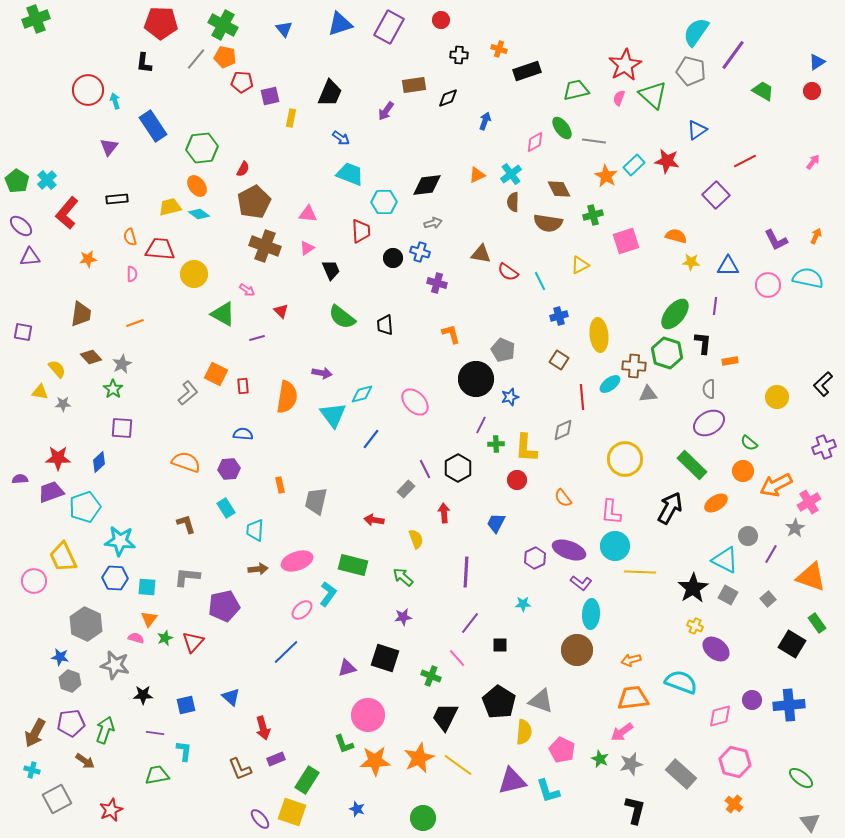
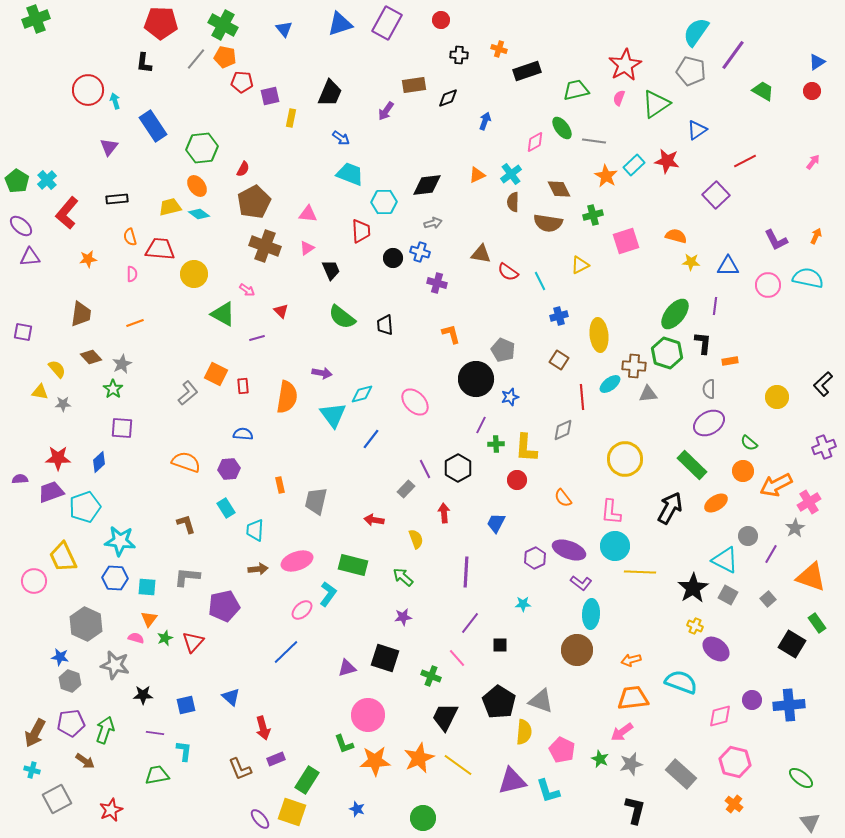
purple rectangle at (389, 27): moved 2 px left, 4 px up
green triangle at (653, 95): moved 3 px right, 9 px down; rotated 44 degrees clockwise
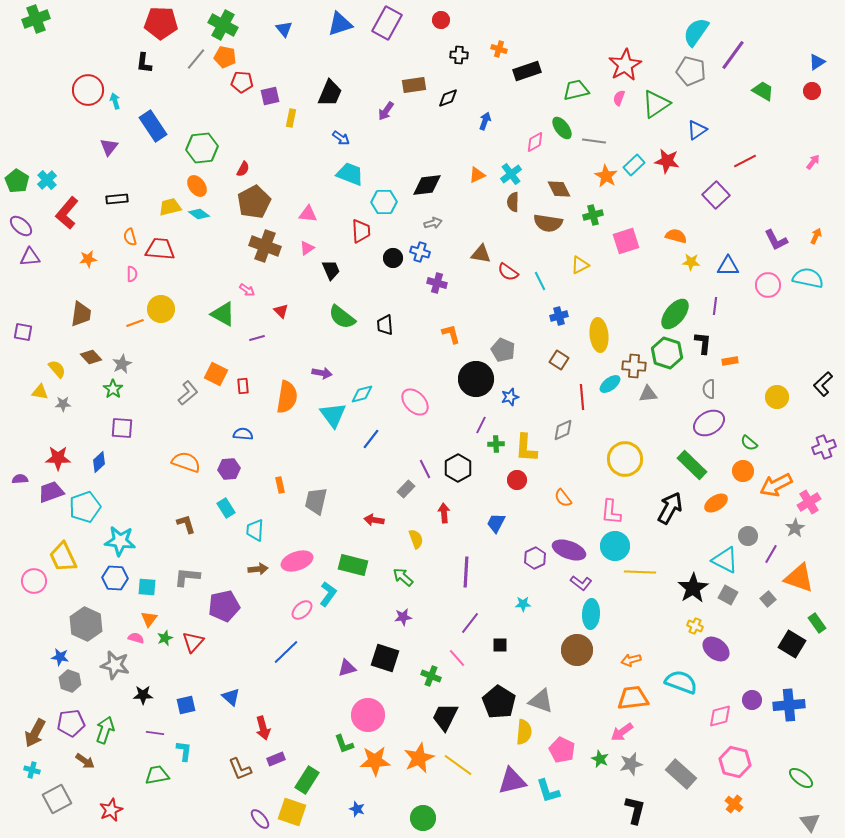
yellow circle at (194, 274): moved 33 px left, 35 px down
orange triangle at (811, 577): moved 12 px left, 1 px down
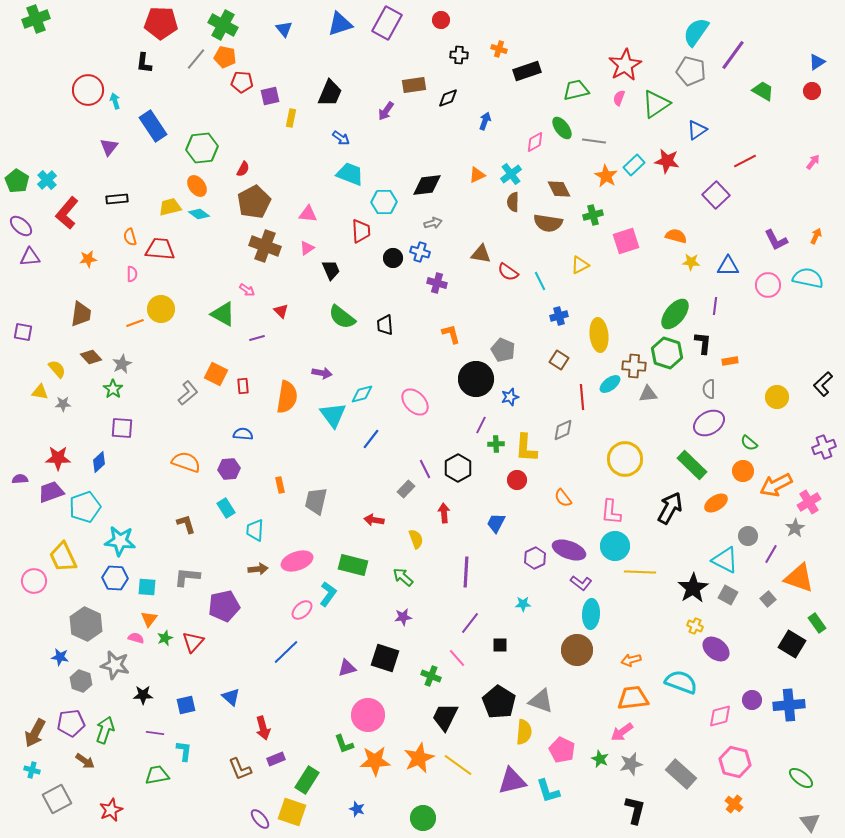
gray hexagon at (70, 681): moved 11 px right
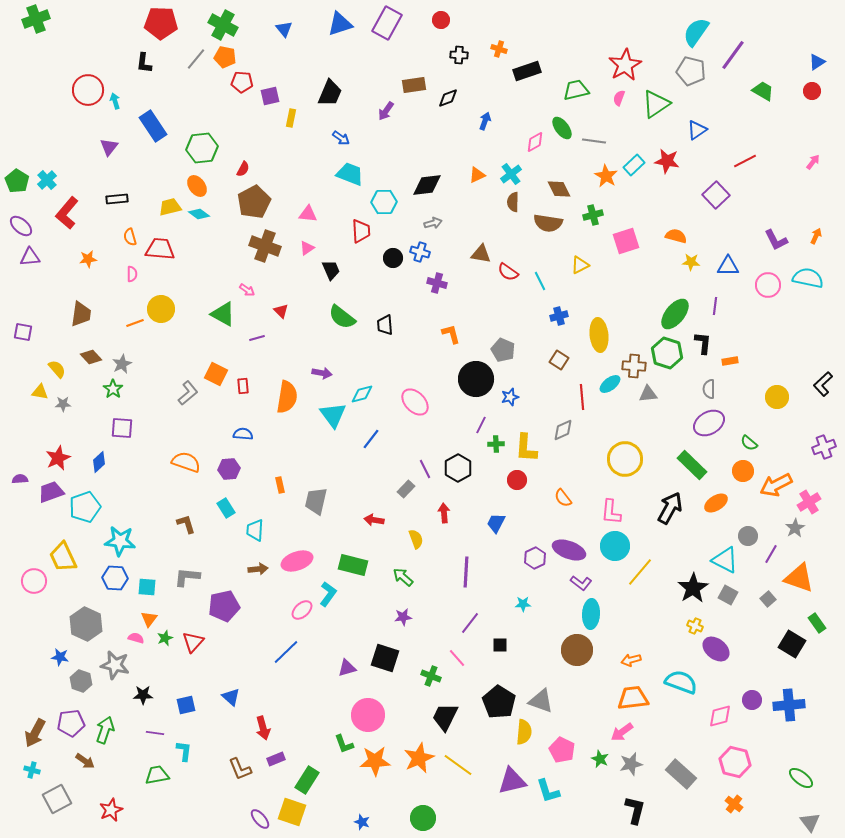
red star at (58, 458): rotated 25 degrees counterclockwise
yellow line at (640, 572): rotated 52 degrees counterclockwise
blue star at (357, 809): moved 5 px right, 13 px down
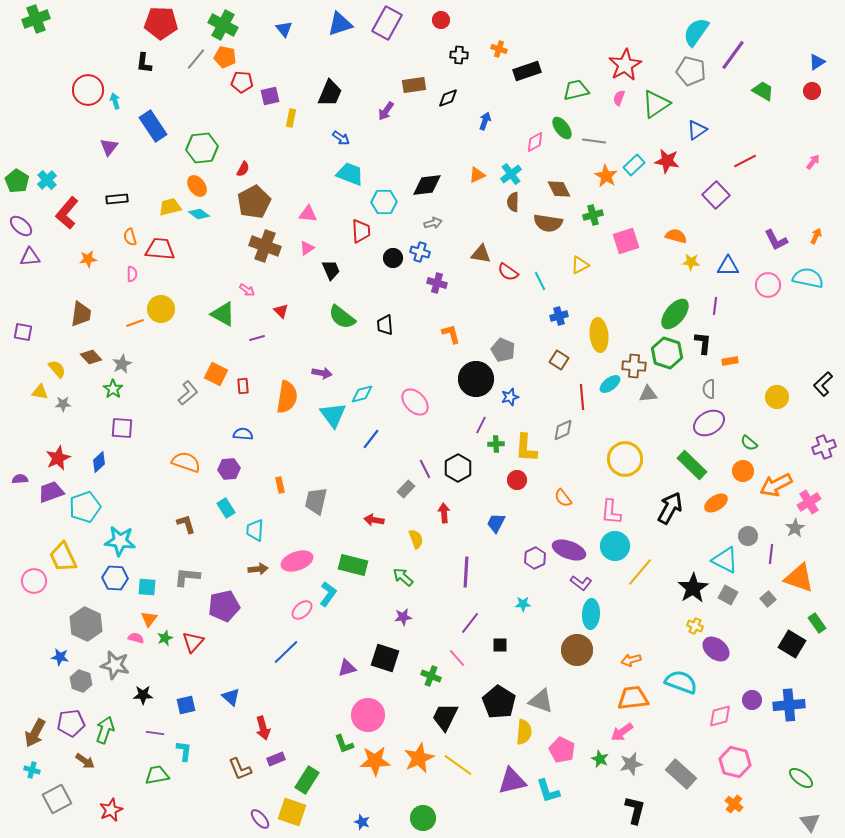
purple line at (771, 554): rotated 24 degrees counterclockwise
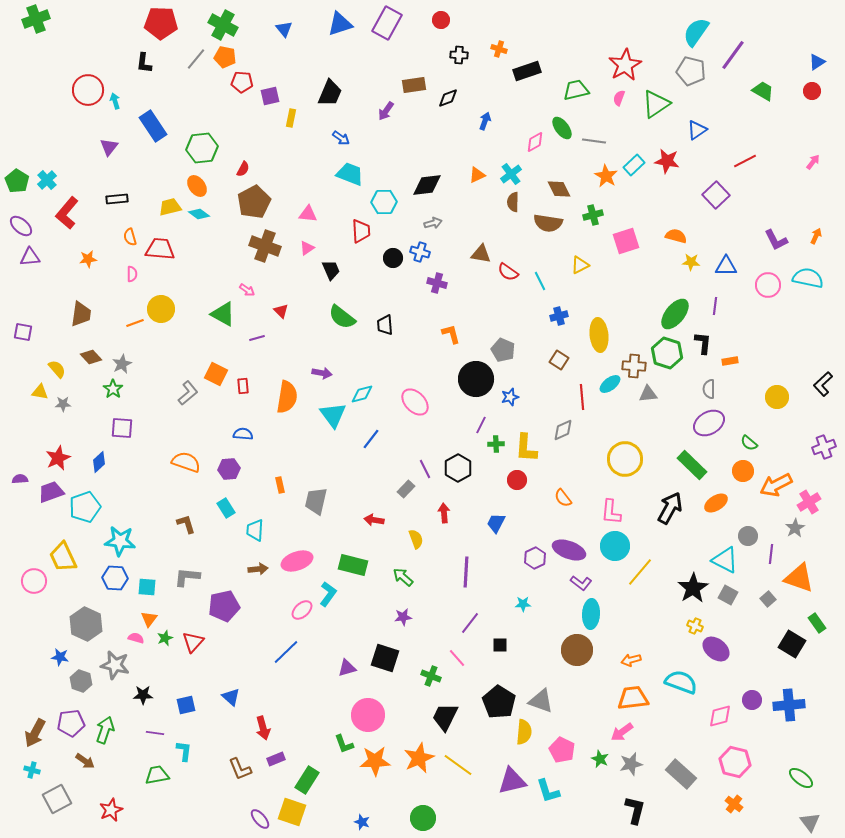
blue triangle at (728, 266): moved 2 px left
